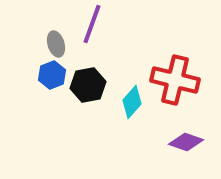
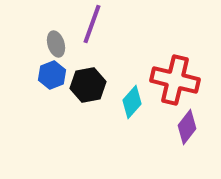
purple diamond: moved 1 px right, 15 px up; rotated 72 degrees counterclockwise
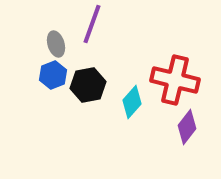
blue hexagon: moved 1 px right
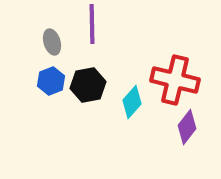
purple line: rotated 21 degrees counterclockwise
gray ellipse: moved 4 px left, 2 px up
blue hexagon: moved 2 px left, 6 px down
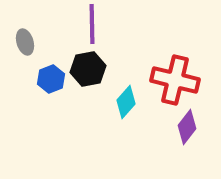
gray ellipse: moved 27 px left
blue hexagon: moved 2 px up
black hexagon: moved 16 px up
cyan diamond: moved 6 px left
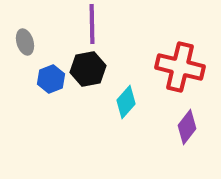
red cross: moved 5 px right, 13 px up
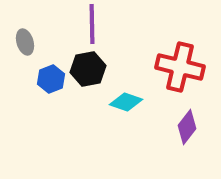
cyan diamond: rotated 68 degrees clockwise
